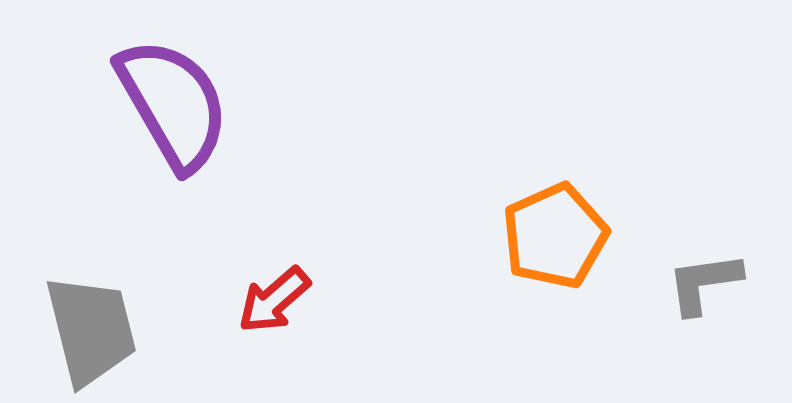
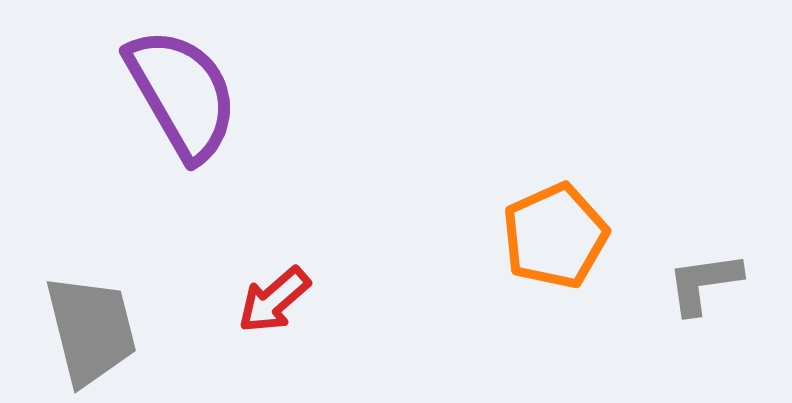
purple semicircle: moved 9 px right, 10 px up
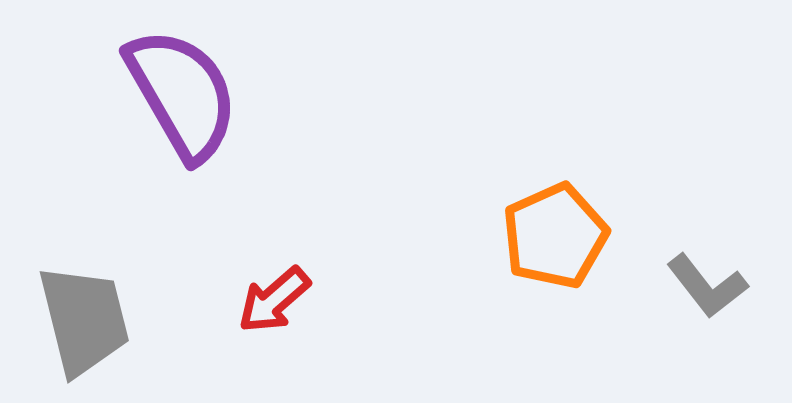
gray L-shape: moved 3 px right, 3 px down; rotated 120 degrees counterclockwise
gray trapezoid: moved 7 px left, 10 px up
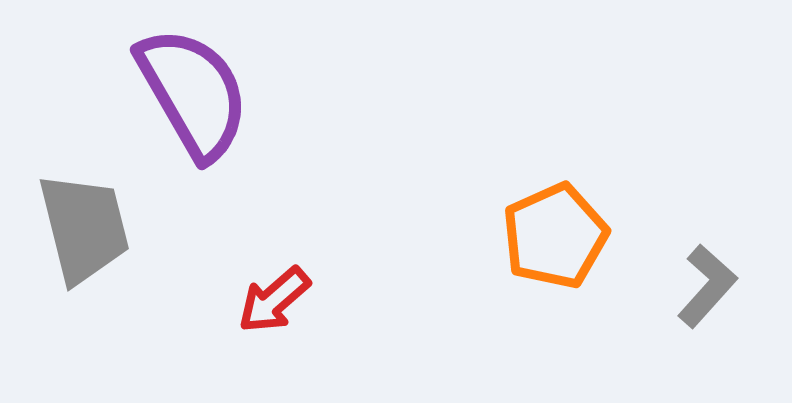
purple semicircle: moved 11 px right, 1 px up
gray L-shape: rotated 100 degrees counterclockwise
gray trapezoid: moved 92 px up
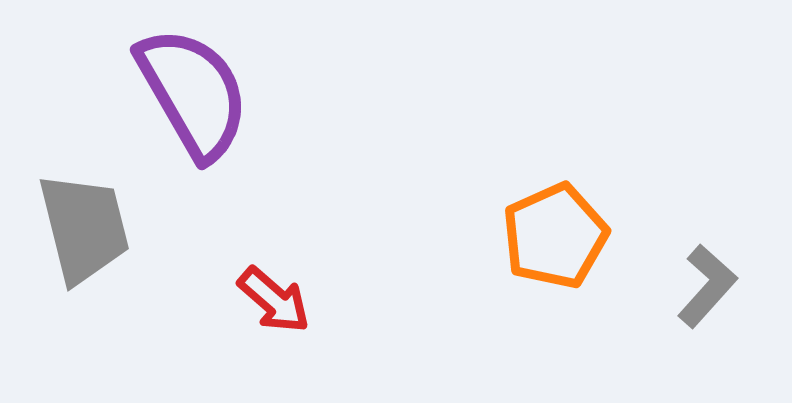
red arrow: rotated 98 degrees counterclockwise
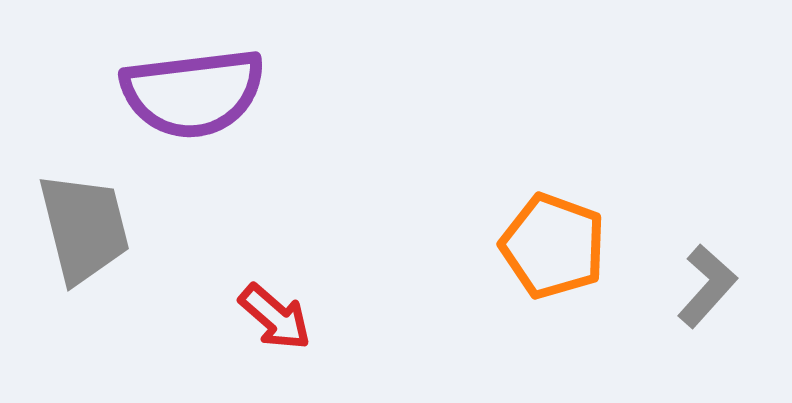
purple semicircle: rotated 113 degrees clockwise
orange pentagon: moved 2 px left, 10 px down; rotated 28 degrees counterclockwise
red arrow: moved 1 px right, 17 px down
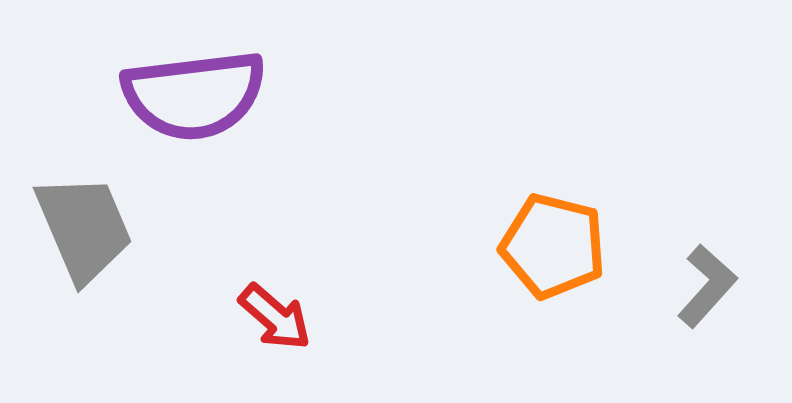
purple semicircle: moved 1 px right, 2 px down
gray trapezoid: rotated 9 degrees counterclockwise
orange pentagon: rotated 6 degrees counterclockwise
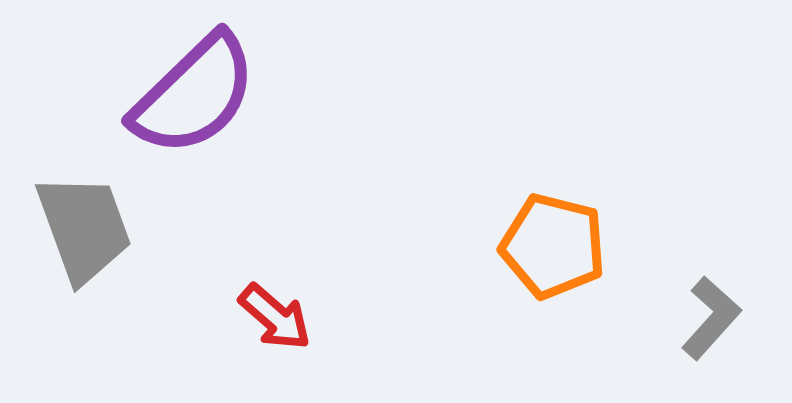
purple semicircle: rotated 37 degrees counterclockwise
gray trapezoid: rotated 3 degrees clockwise
gray L-shape: moved 4 px right, 32 px down
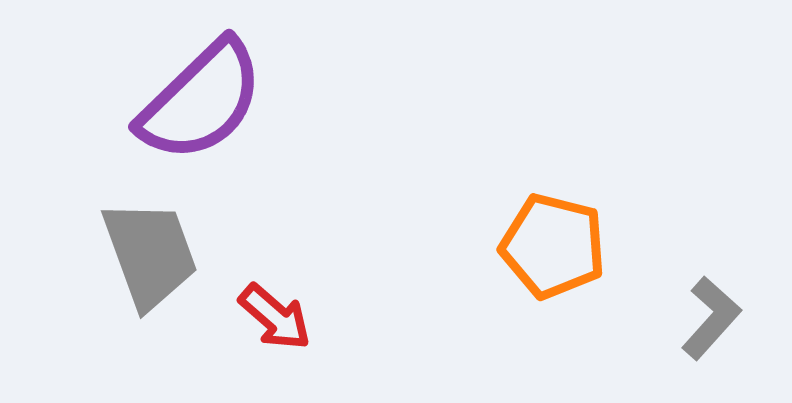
purple semicircle: moved 7 px right, 6 px down
gray trapezoid: moved 66 px right, 26 px down
